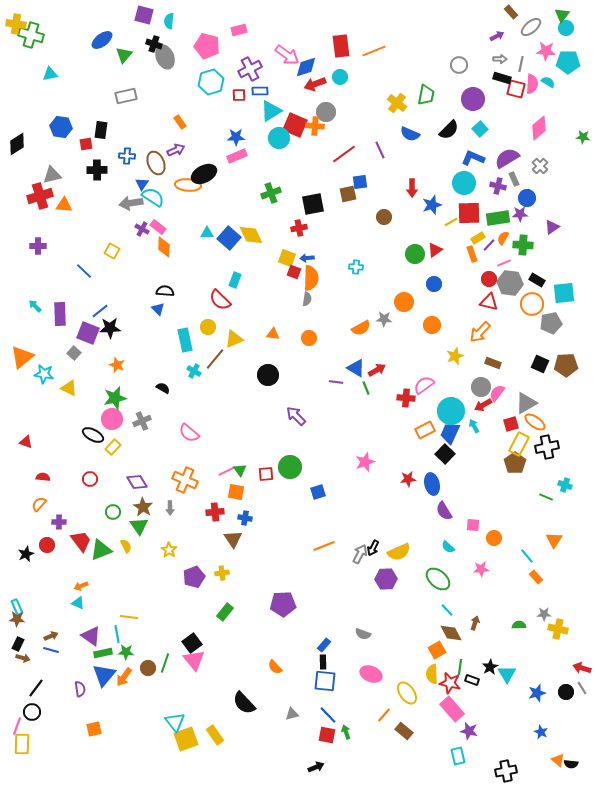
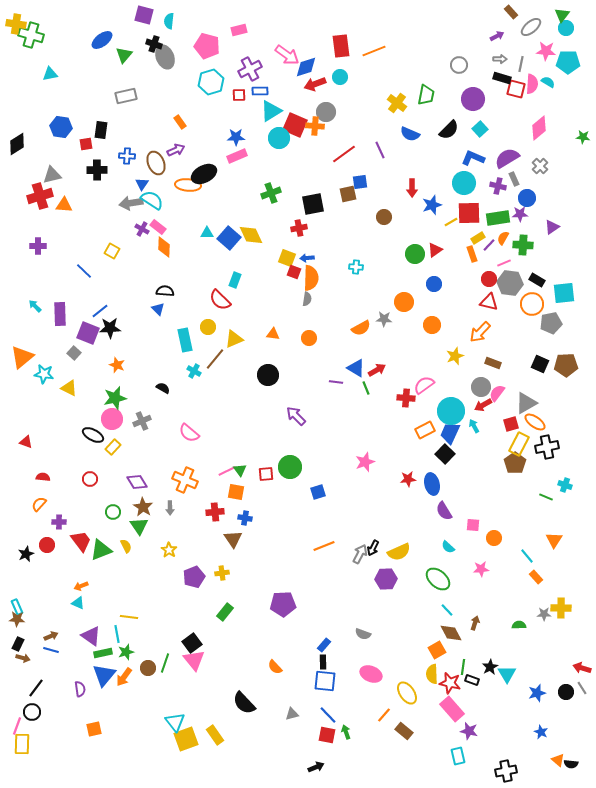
cyan semicircle at (153, 197): moved 1 px left, 3 px down
yellow cross at (558, 629): moved 3 px right, 21 px up; rotated 12 degrees counterclockwise
green star at (126, 652): rotated 21 degrees counterclockwise
green line at (460, 667): moved 3 px right
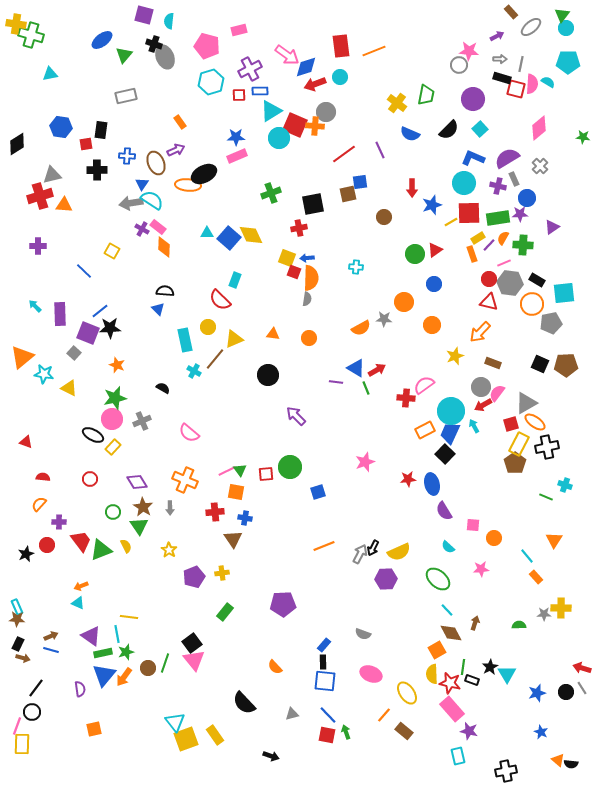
pink star at (546, 51): moved 77 px left
black arrow at (316, 767): moved 45 px left, 11 px up; rotated 42 degrees clockwise
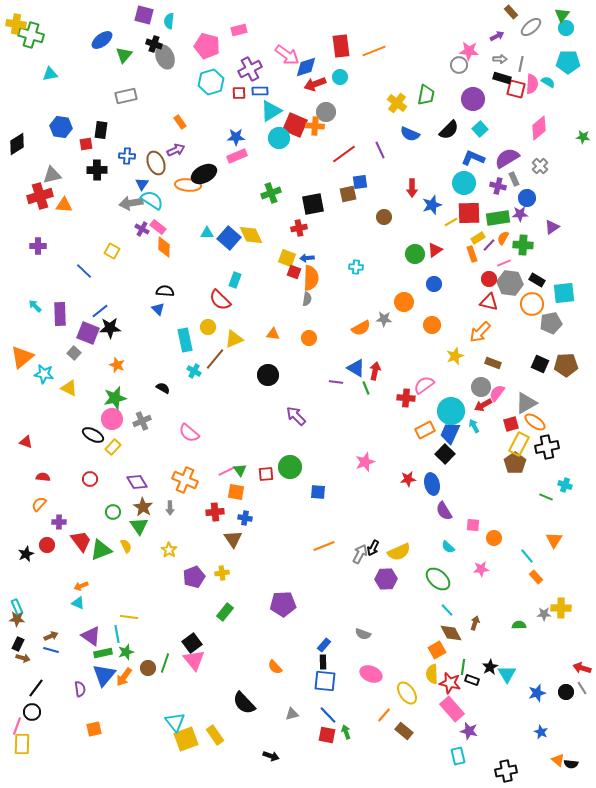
red square at (239, 95): moved 2 px up
red arrow at (377, 370): moved 2 px left, 1 px down; rotated 48 degrees counterclockwise
blue square at (318, 492): rotated 21 degrees clockwise
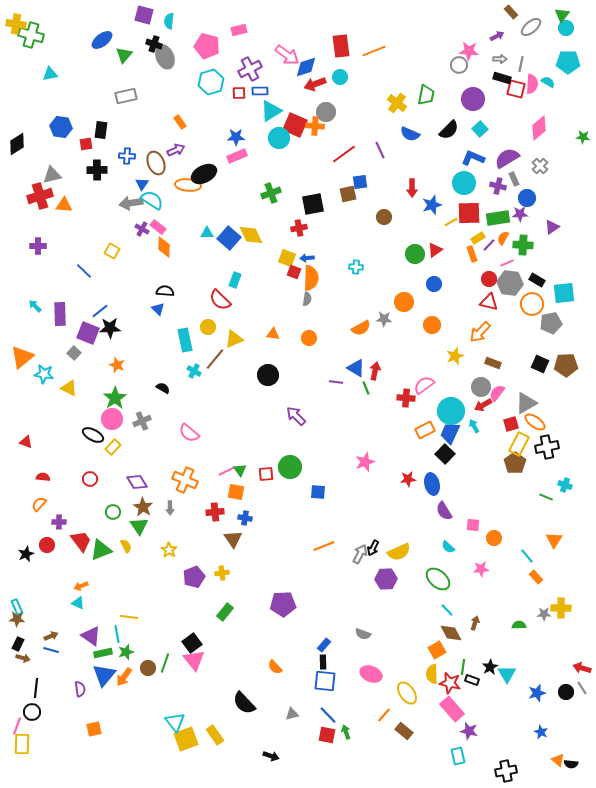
pink line at (504, 263): moved 3 px right
green star at (115, 398): rotated 20 degrees counterclockwise
black line at (36, 688): rotated 30 degrees counterclockwise
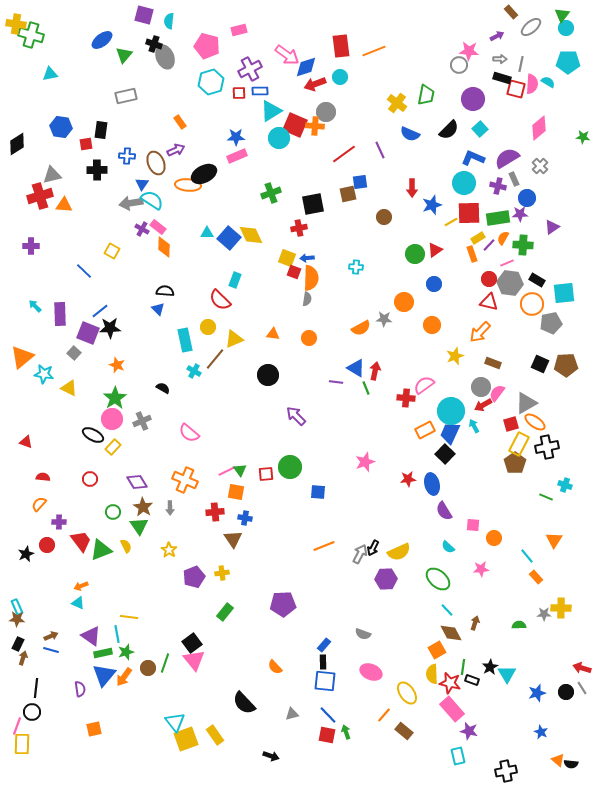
purple cross at (38, 246): moved 7 px left
brown arrow at (23, 658): rotated 88 degrees counterclockwise
pink ellipse at (371, 674): moved 2 px up
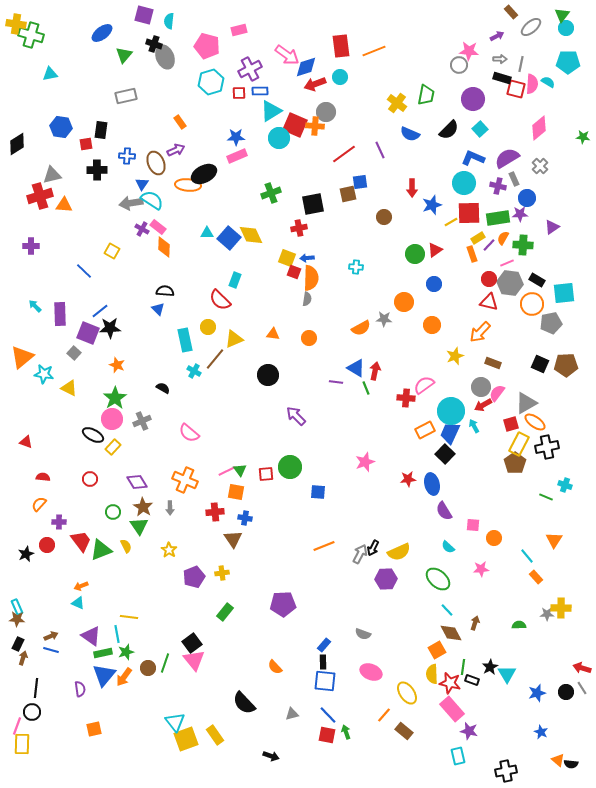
blue ellipse at (102, 40): moved 7 px up
gray star at (544, 614): moved 3 px right
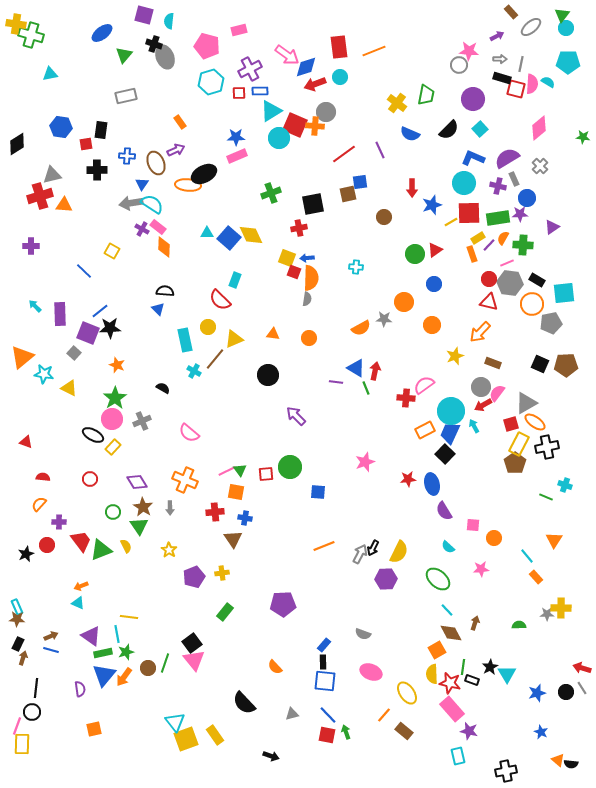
red rectangle at (341, 46): moved 2 px left, 1 px down
cyan semicircle at (152, 200): moved 4 px down
yellow semicircle at (399, 552): rotated 40 degrees counterclockwise
